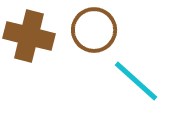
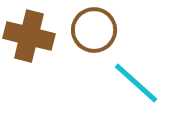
cyan line: moved 2 px down
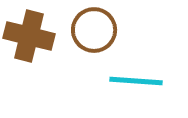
cyan line: moved 2 px up; rotated 38 degrees counterclockwise
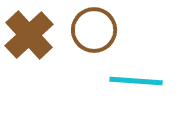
brown cross: moved 1 px up; rotated 33 degrees clockwise
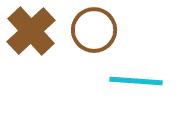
brown cross: moved 2 px right, 4 px up
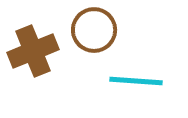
brown cross: moved 2 px right, 20 px down; rotated 21 degrees clockwise
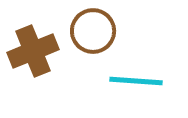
brown circle: moved 1 px left, 1 px down
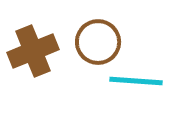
brown circle: moved 5 px right, 11 px down
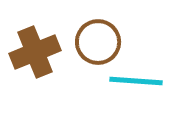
brown cross: moved 2 px right, 1 px down
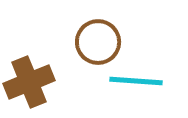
brown cross: moved 6 px left, 30 px down
